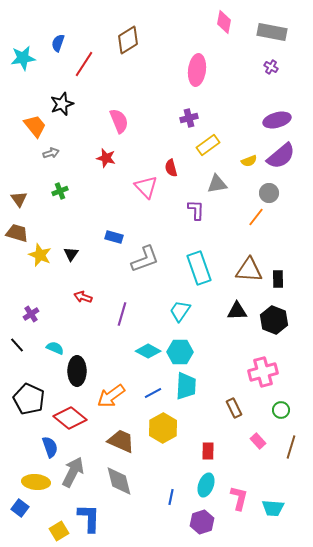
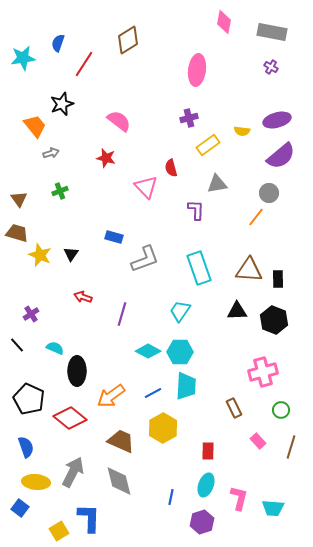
pink semicircle at (119, 121): rotated 30 degrees counterclockwise
yellow semicircle at (249, 161): moved 7 px left, 30 px up; rotated 28 degrees clockwise
blue semicircle at (50, 447): moved 24 px left
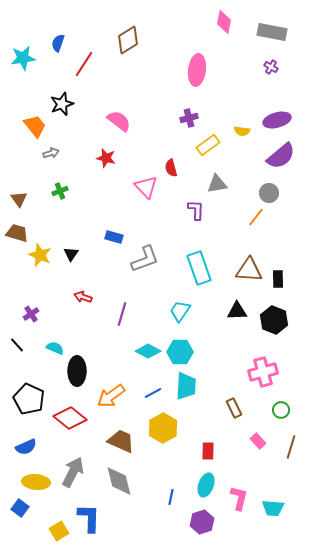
blue semicircle at (26, 447): rotated 85 degrees clockwise
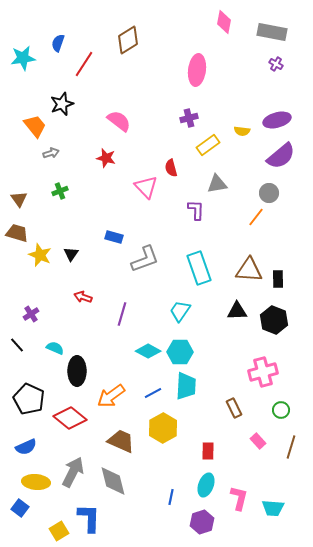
purple cross at (271, 67): moved 5 px right, 3 px up
gray diamond at (119, 481): moved 6 px left
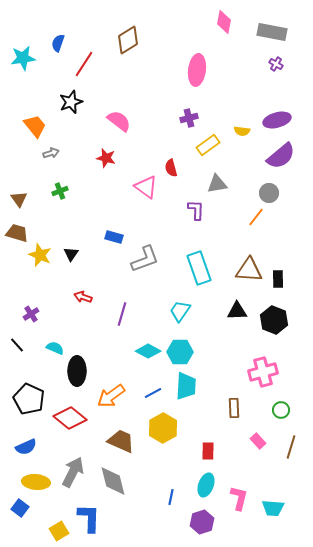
black star at (62, 104): moved 9 px right, 2 px up
pink triangle at (146, 187): rotated 10 degrees counterclockwise
brown rectangle at (234, 408): rotated 24 degrees clockwise
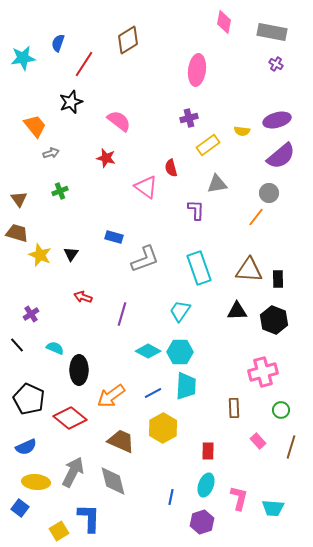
black ellipse at (77, 371): moved 2 px right, 1 px up
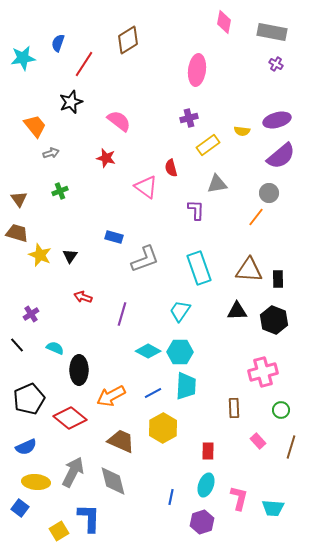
black triangle at (71, 254): moved 1 px left, 2 px down
orange arrow at (111, 396): rotated 8 degrees clockwise
black pentagon at (29, 399): rotated 24 degrees clockwise
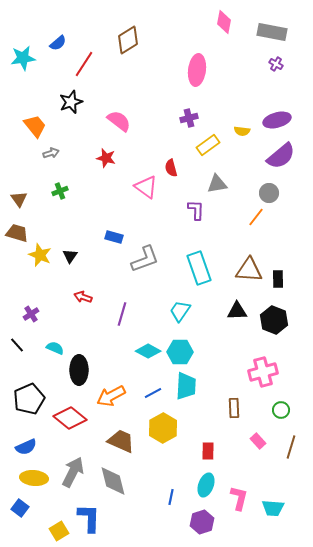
blue semicircle at (58, 43): rotated 150 degrees counterclockwise
yellow ellipse at (36, 482): moved 2 px left, 4 px up
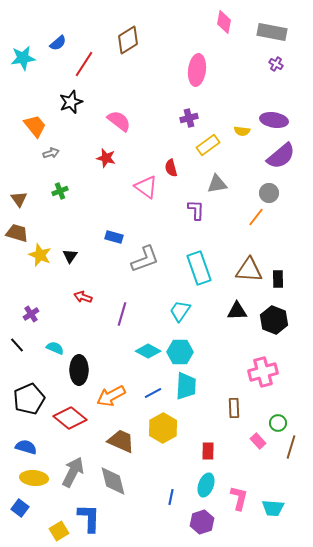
purple ellipse at (277, 120): moved 3 px left; rotated 24 degrees clockwise
green circle at (281, 410): moved 3 px left, 13 px down
blue semicircle at (26, 447): rotated 140 degrees counterclockwise
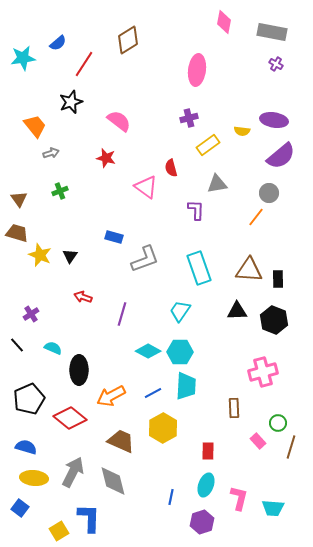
cyan semicircle at (55, 348): moved 2 px left
